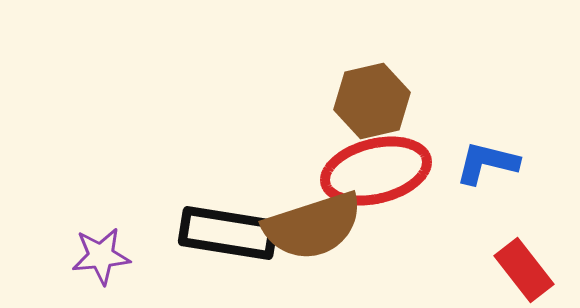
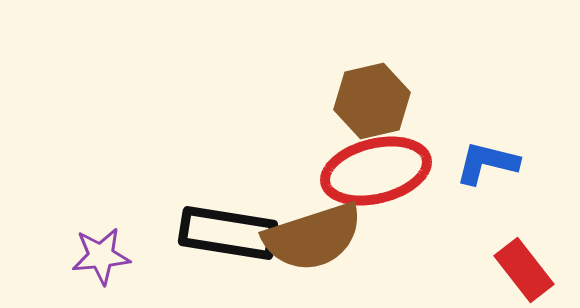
brown semicircle: moved 11 px down
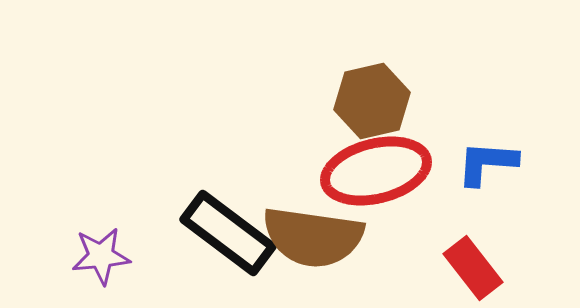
blue L-shape: rotated 10 degrees counterclockwise
black rectangle: rotated 28 degrees clockwise
brown semicircle: rotated 26 degrees clockwise
red rectangle: moved 51 px left, 2 px up
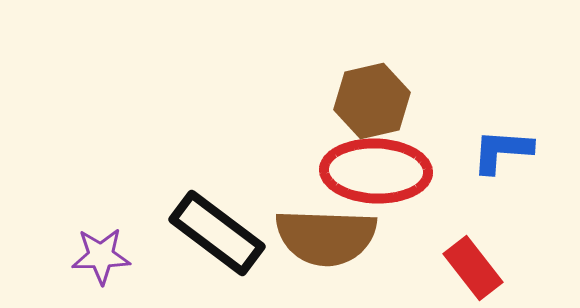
blue L-shape: moved 15 px right, 12 px up
red ellipse: rotated 16 degrees clockwise
black rectangle: moved 11 px left
brown semicircle: moved 13 px right; rotated 6 degrees counterclockwise
purple star: rotated 4 degrees clockwise
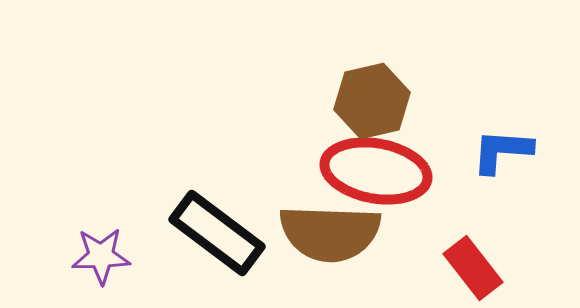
red ellipse: rotated 8 degrees clockwise
brown semicircle: moved 4 px right, 4 px up
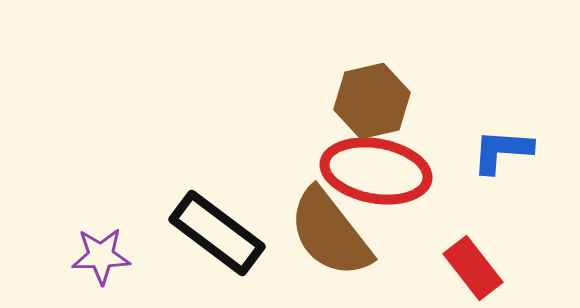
brown semicircle: rotated 50 degrees clockwise
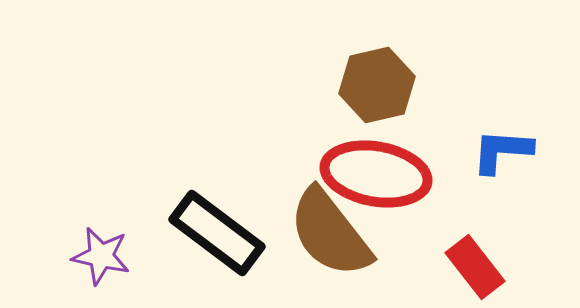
brown hexagon: moved 5 px right, 16 px up
red ellipse: moved 3 px down
purple star: rotated 14 degrees clockwise
red rectangle: moved 2 px right, 1 px up
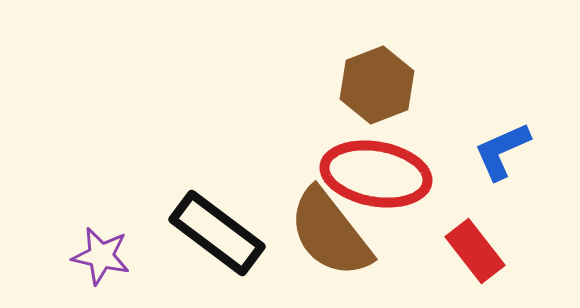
brown hexagon: rotated 8 degrees counterclockwise
blue L-shape: rotated 28 degrees counterclockwise
red rectangle: moved 16 px up
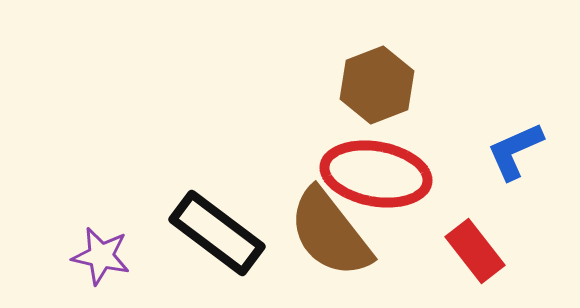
blue L-shape: moved 13 px right
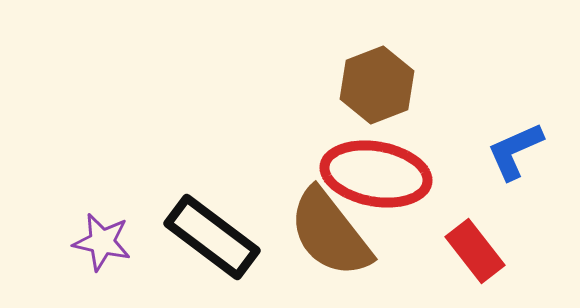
black rectangle: moved 5 px left, 4 px down
purple star: moved 1 px right, 14 px up
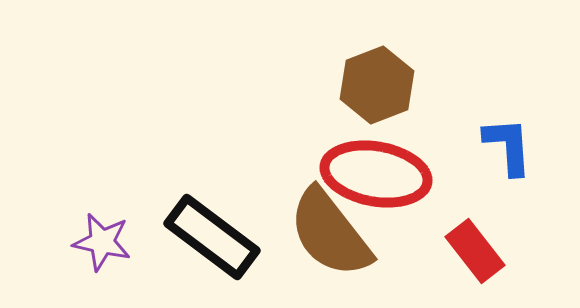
blue L-shape: moved 7 px left, 5 px up; rotated 110 degrees clockwise
